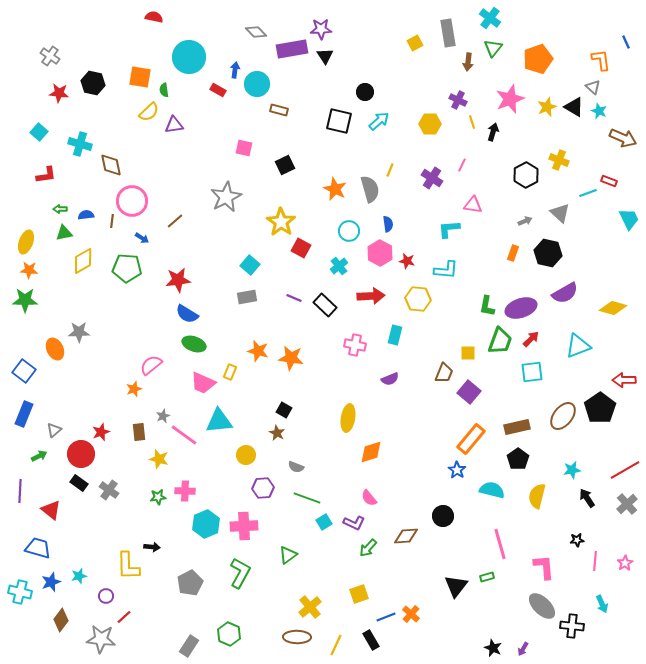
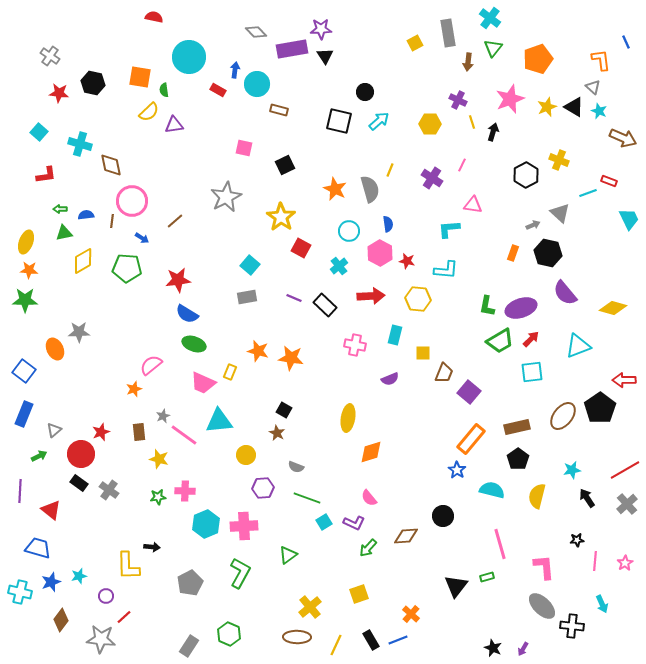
gray arrow at (525, 221): moved 8 px right, 4 px down
yellow star at (281, 222): moved 5 px up
purple semicircle at (565, 293): rotated 80 degrees clockwise
green trapezoid at (500, 341): rotated 40 degrees clockwise
yellow square at (468, 353): moved 45 px left
blue line at (386, 617): moved 12 px right, 23 px down
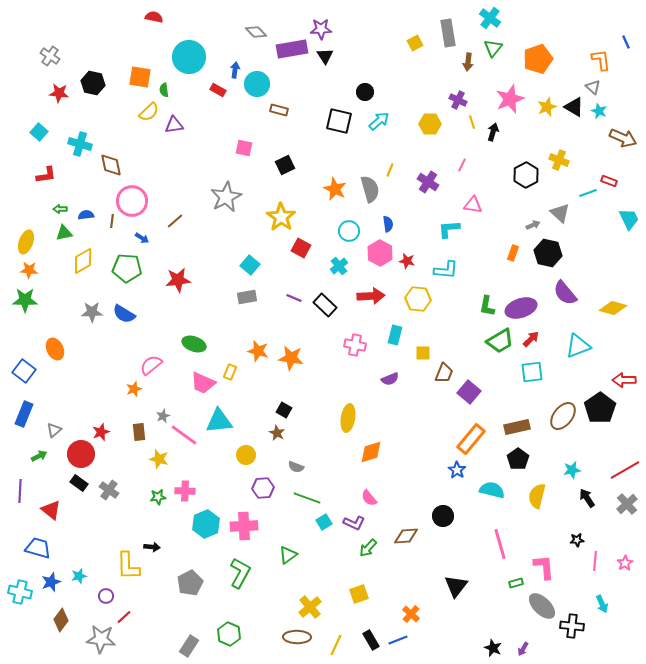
purple cross at (432, 178): moved 4 px left, 4 px down
blue semicircle at (187, 314): moved 63 px left
gray star at (79, 332): moved 13 px right, 20 px up
green rectangle at (487, 577): moved 29 px right, 6 px down
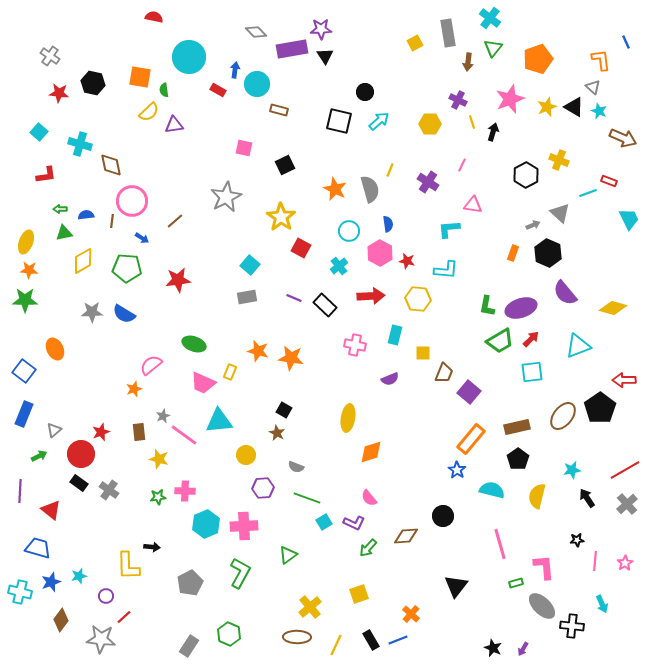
black hexagon at (548, 253): rotated 12 degrees clockwise
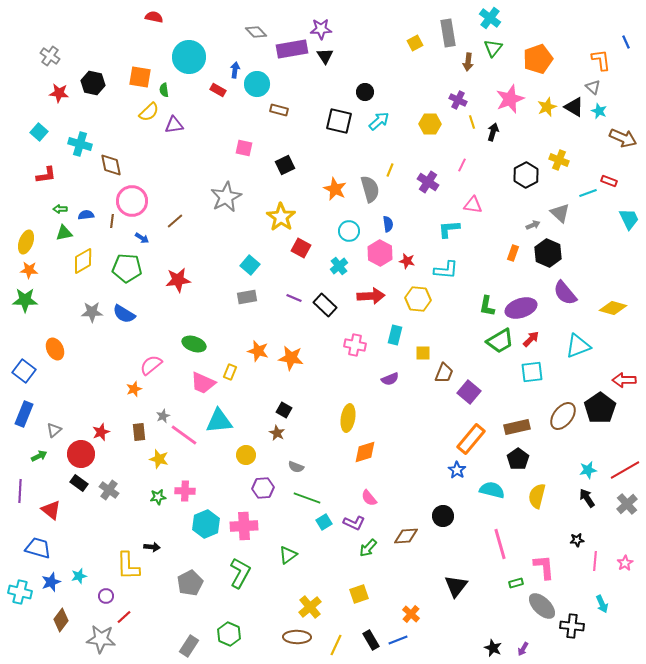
orange diamond at (371, 452): moved 6 px left
cyan star at (572, 470): moved 16 px right
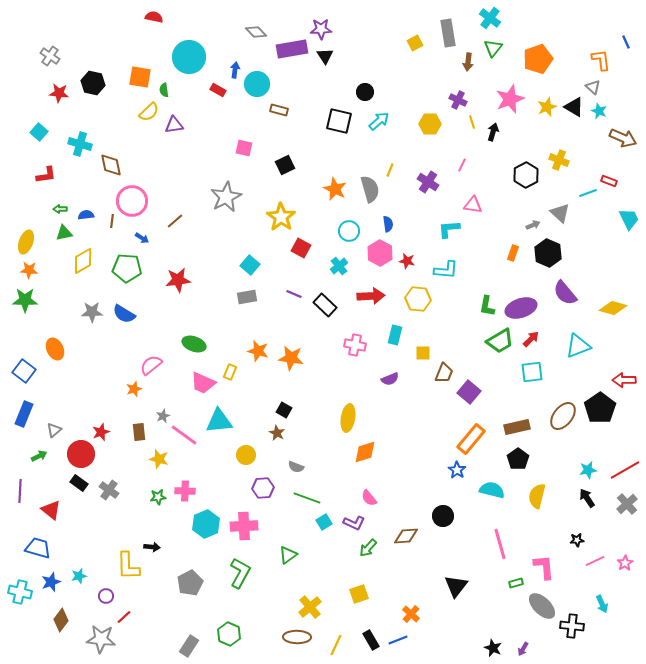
purple line at (294, 298): moved 4 px up
pink line at (595, 561): rotated 60 degrees clockwise
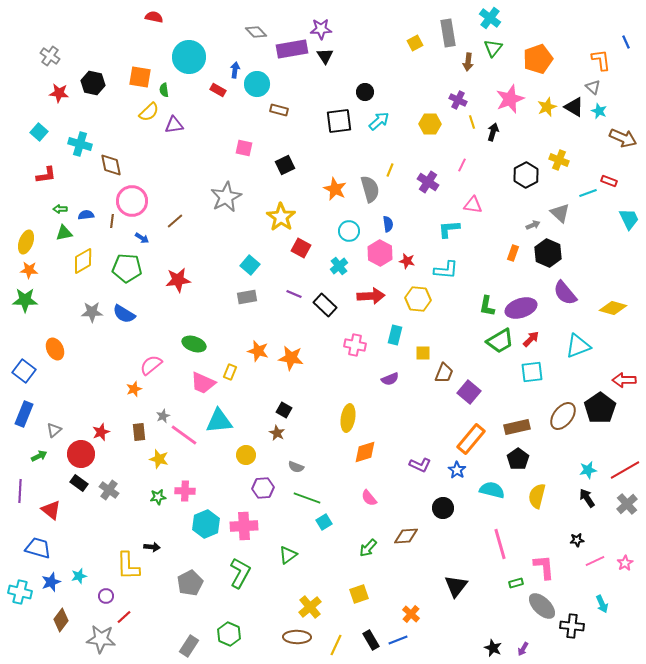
black square at (339, 121): rotated 20 degrees counterclockwise
black circle at (443, 516): moved 8 px up
purple L-shape at (354, 523): moved 66 px right, 58 px up
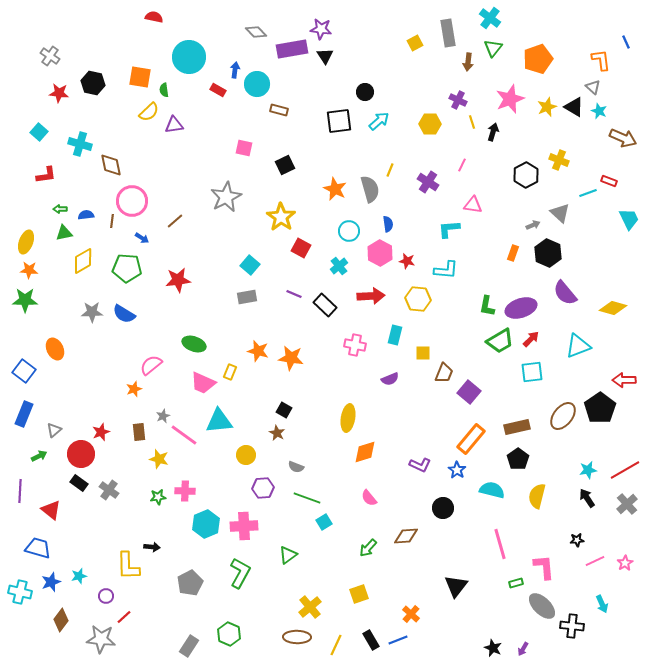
purple star at (321, 29): rotated 10 degrees clockwise
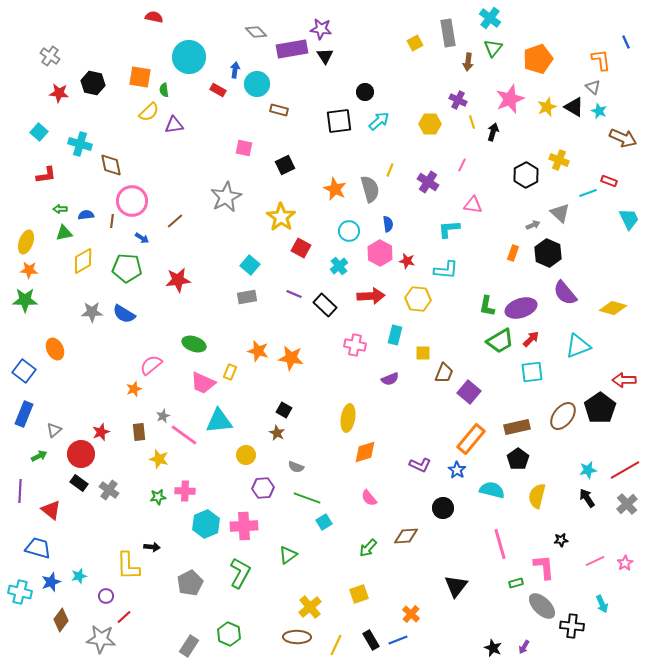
black star at (577, 540): moved 16 px left
purple arrow at (523, 649): moved 1 px right, 2 px up
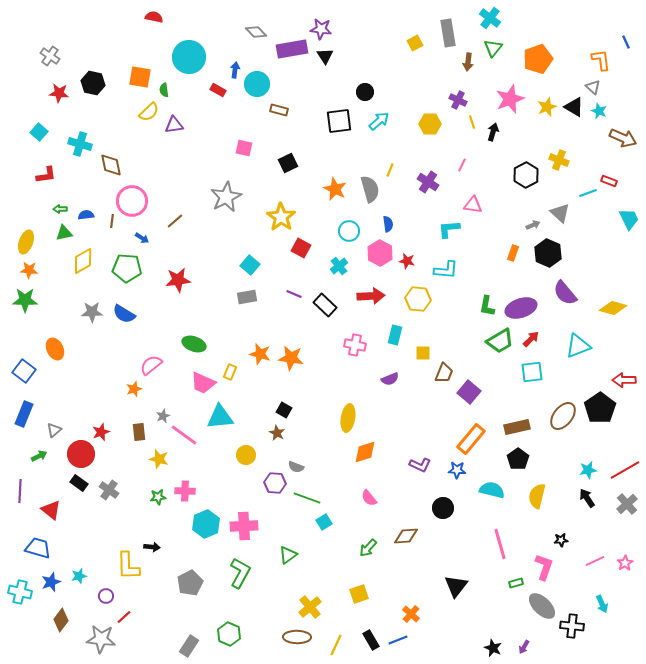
black square at (285, 165): moved 3 px right, 2 px up
orange star at (258, 351): moved 2 px right, 3 px down
cyan triangle at (219, 421): moved 1 px right, 4 px up
blue star at (457, 470): rotated 30 degrees counterclockwise
purple hexagon at (263, 488): moved 12 px right, 5 px up; rotated 10 degrees clockwise
pink L-shape at (544, 567): rotated 24 degrees clockwise
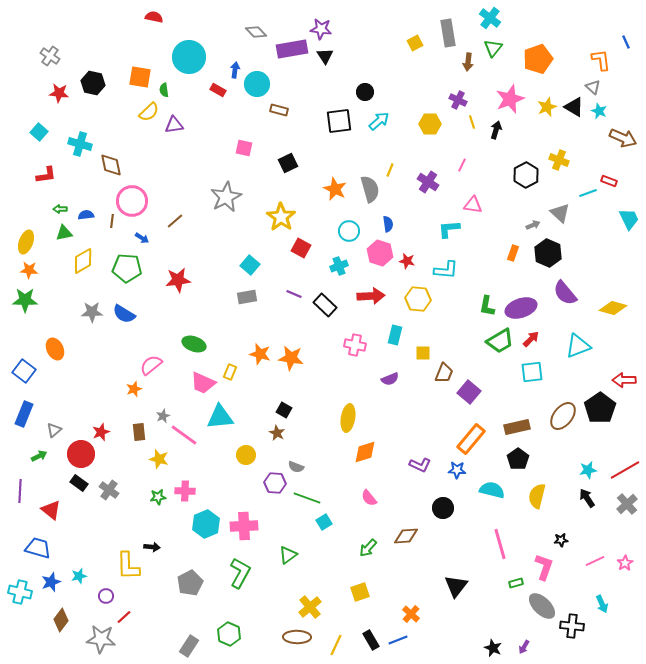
black arrow at (493, 132): moved 3 px right, 2 px up
pink hexagon at (380, 253): rotated 10 degrees counterclockwise
cyan cross at (339, 266): rotated 18 degrees clockwise
yellow square at (359, 594): moved 1 px right, 2 px up
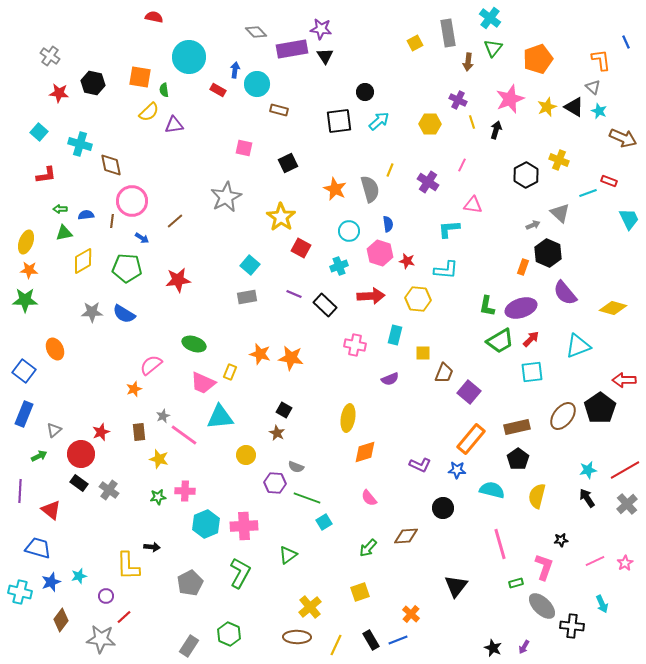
orange rectangle at (513, 253): moved 10 px right, 14 px down
